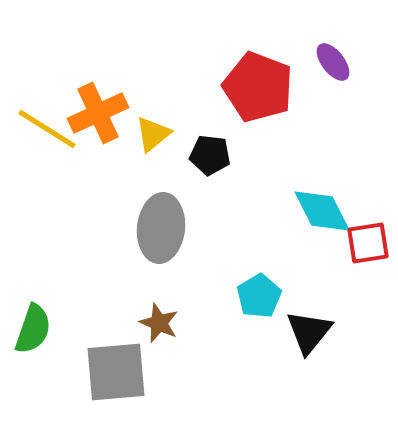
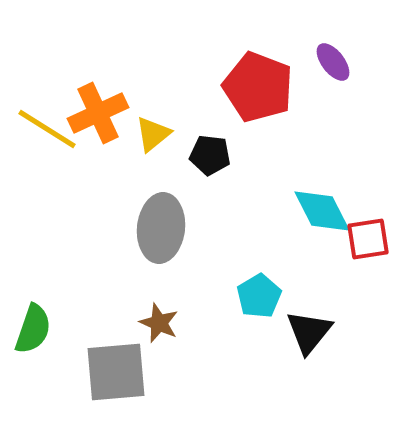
red square: moved 4 px up
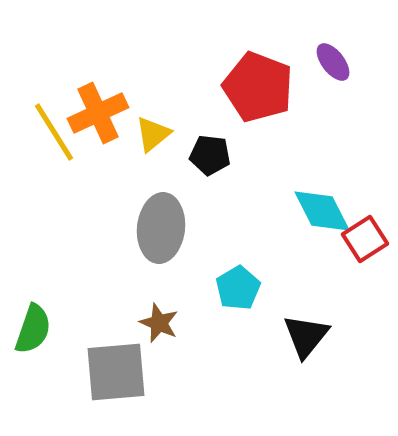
yellow line: moved 7 px right, 3 px down; rotated 26 degrees clockwise
red square: moved 3 px left; rotated 24 degrees counterclockwise
cyan pentagon: moved 21 px left, 8 px up
black triangle: moved 3 px left, 4 px down
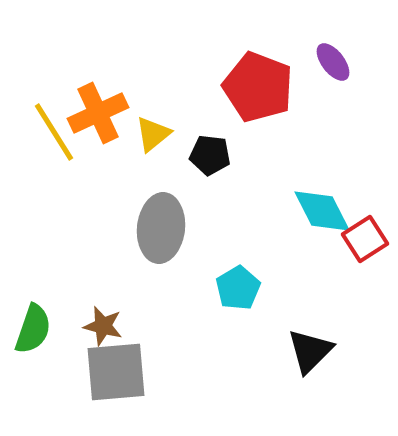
brown star: moved 56 px left, 3 px down; rotated 9 degrees counterclockwise
black triangle: moved 4 px right, 15 px down; rotated 6 degrees clockwise
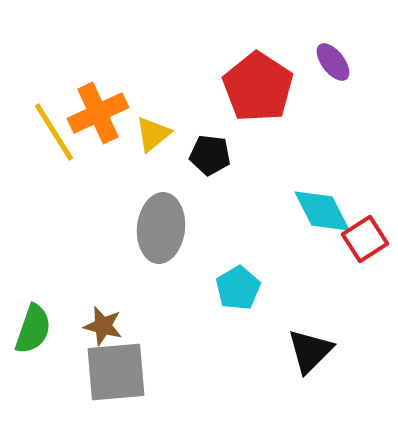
red pentagon: rotated 12 degrees clockwise
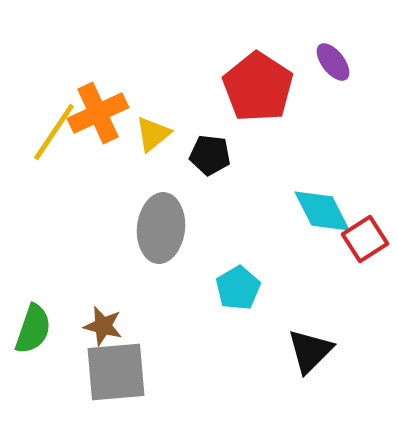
yellow line: rotated 66 degrees clockwise
